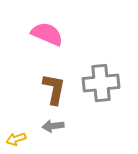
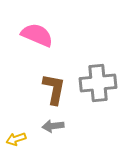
pink semicircle: moved 10 px left, 1 px down
gray cross: moved 3 px left
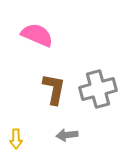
gray cross: moved 6 px down; rotated 9 degrees counterclockwise
gray arrow: moved 14 px right, 9 px down
yellow arrow: rotated 72 degrees counterclockwise
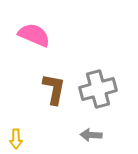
pink semicircle: moved 3 px left
gray arrow: moved 24 px right; rotated 10 degrees clockwise
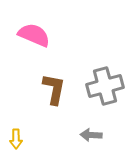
gray cross: moved 7 px right, 3 px up
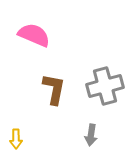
gray arrow: rotated 85 degrees counterclockwise
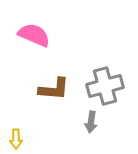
brown L-shape: rotated 84 degrees clockwise
gray arrow: moved 13 px up
